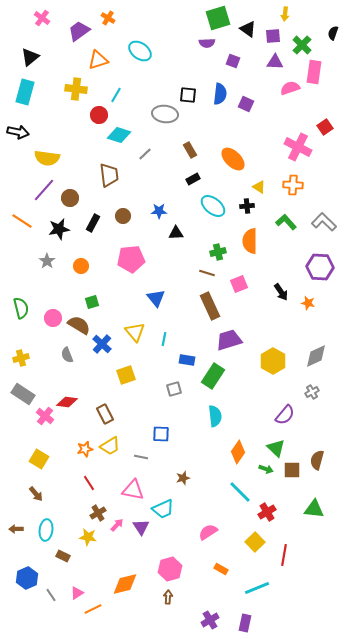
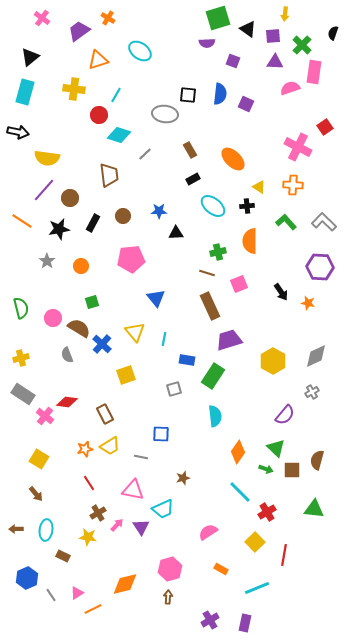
yellow cross at (76, 89): moved 2 px left
brown semicircle at (79, 325): moved 3 px down
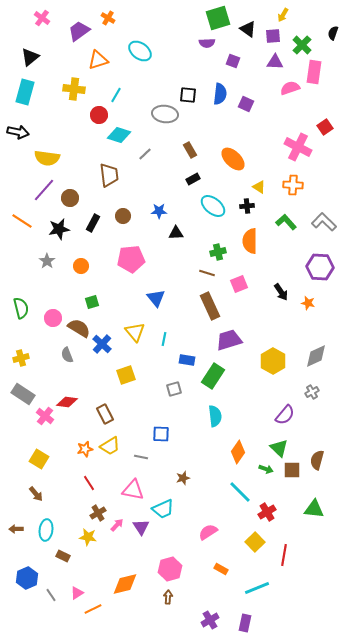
yellow arrow at (285, 14): moved 2 px left, 1 px down; rotated 24 degrees clockwise
green triangle at (276, 448): moved 3 px right
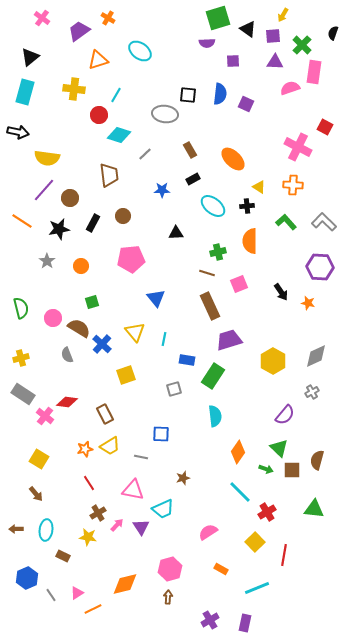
purple square at (233, 61): rotated 24 degrees counterclockwise
red square at (325, 127): rotated 28 degrees counterclockwise
blue star at (159, 211): moved 3 px right, 21 px up
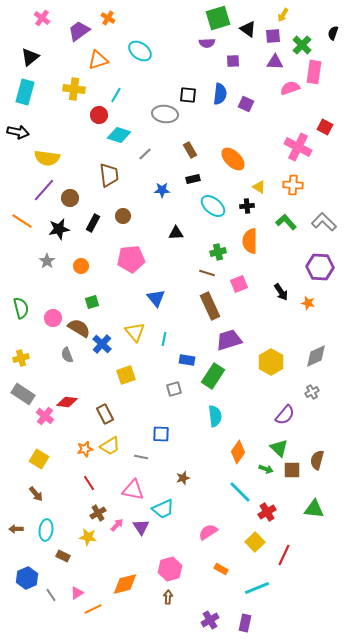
black rectangle at (193, 179): rotated 16 degrees clockwise
yellow hexagon at (273, 361): moved 2 px left, 1 px down
red line at (284, 555): rotated 15 degrees clockwise
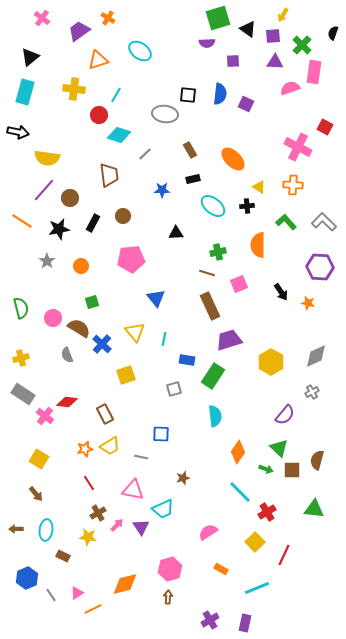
orange semicircle at (250, 241): moved 8 px right, 4 px down
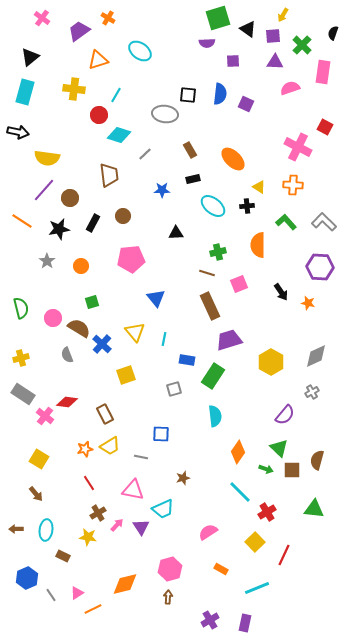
pink rectangle at (314, 72): moved 9 px right
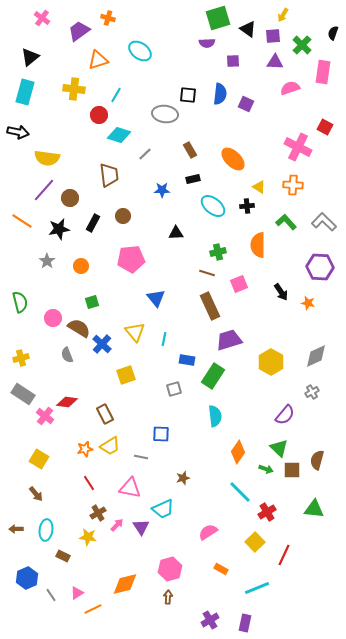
orange cross at (108, 18): rotated 16 degrees counterclockwise
green semicircle at (21, 308): moved 1 px left, 6 px up
pink triangle at (133, 490): moved 3 px left, 2 px up
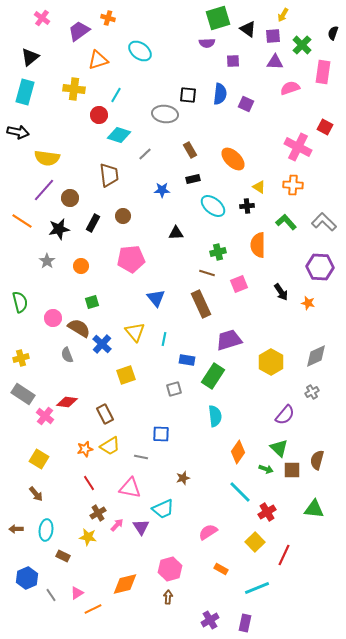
brown rectangle at (210, 306): moved 9 px left, 2 px up
